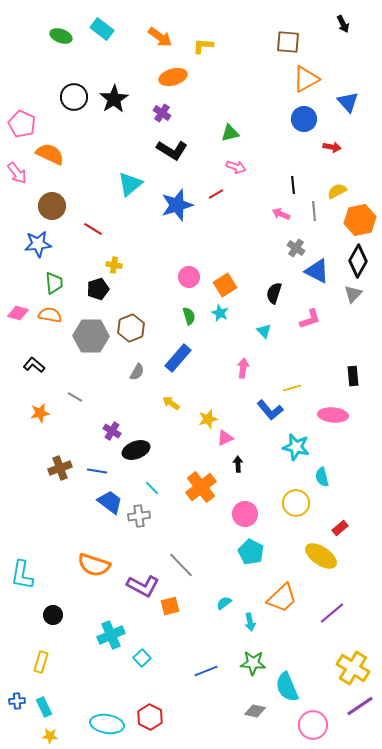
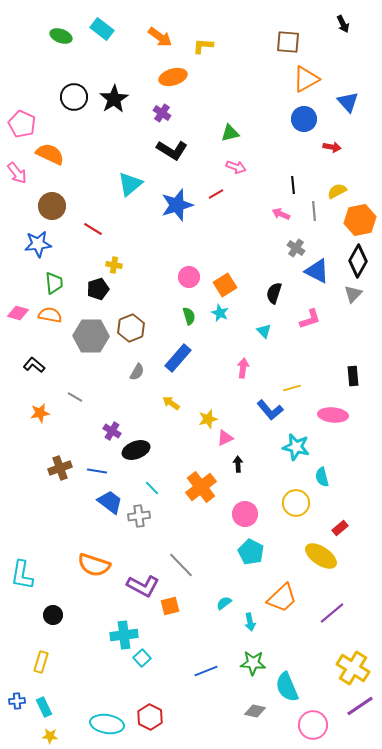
cyan cross at (111, 635): moved 13 px right; rotated 16 degrees clockwise
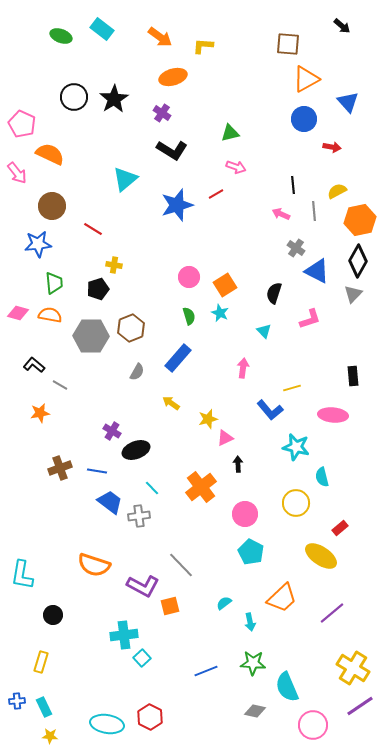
black arrow at (343, 24): moved 1 px left, 2 px down; rotated 24 degrees counterclockwise
brown square at (288, 42): moved 2 px down
cyan triangle at (130, 184): moved 5 px left, 5 px up
gray line at (75, 397): moved 15 px left, 12 px up
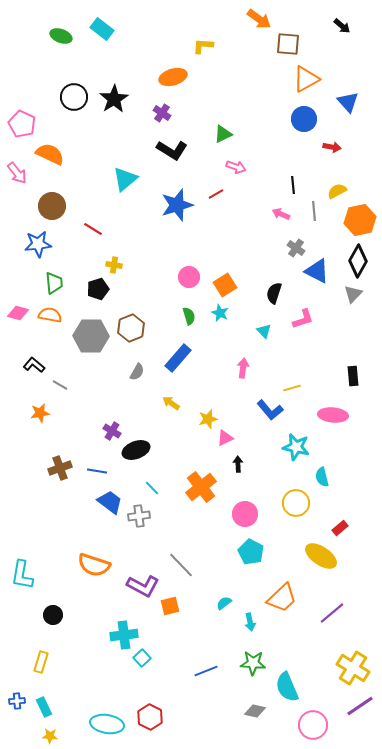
orange arrow at (160, 37): moved 99 px right, 18 px up
green triangle at (230, 133): moved 7 px left, 1 px down; rotated 12 degrees counterclockwise
pink L-shape at (310, 319): moved 7 px left
